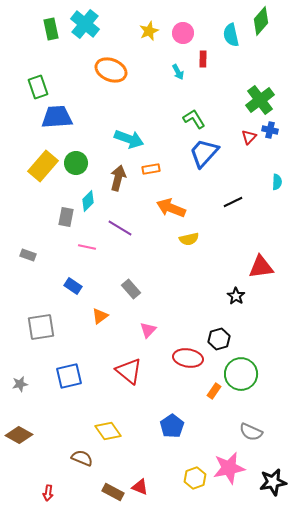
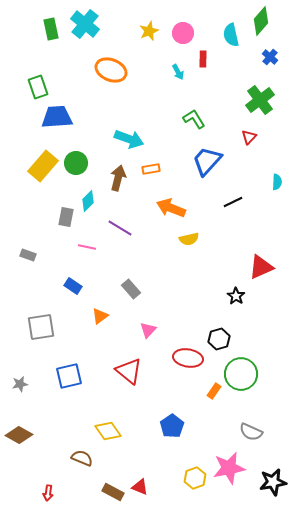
blue cross at (270, 130): moved 73 px up; rotated 28 degrees clockwise
blue trapezoid at (204, 153): moved 3 px right, 8 px down
red triangle at (261, 267): rotated 16 degrees counterclockwise
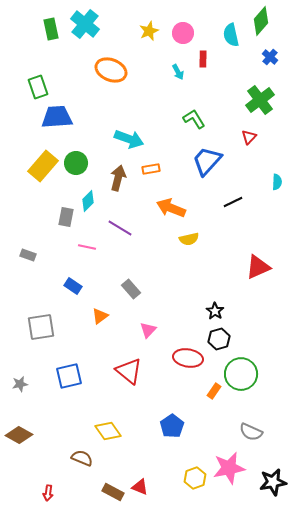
red triangle at (261, 267): moved 3 px left
black star at (236, 296): moved 21 px left, 15 px down
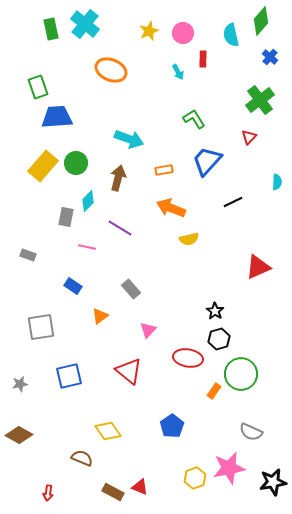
orange rectangle at (151, 169): moved 13 px right, 1 px down
